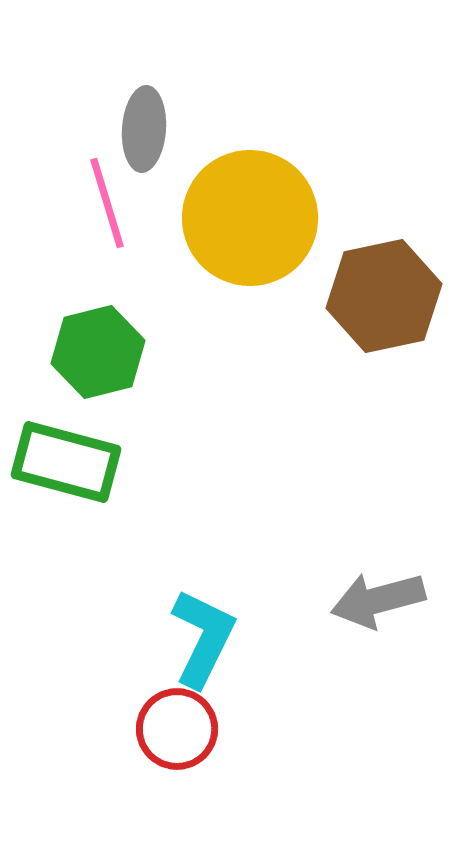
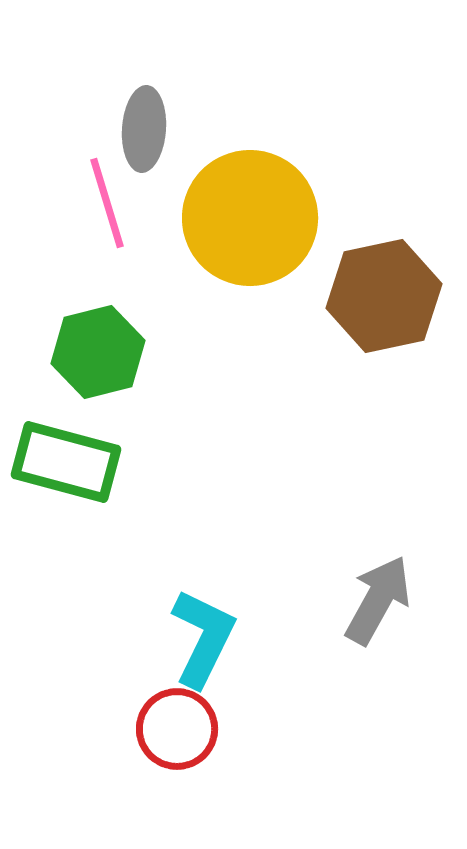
gray arrow: rotated 134 degrees clockwise
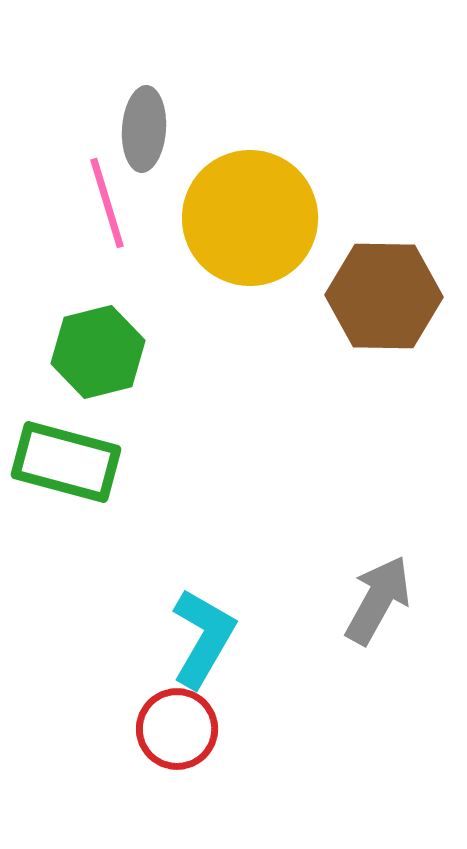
brown hexagon: rotated 13 degrees clockwise
cyan L-shape: rotated 4 degrees clockwise
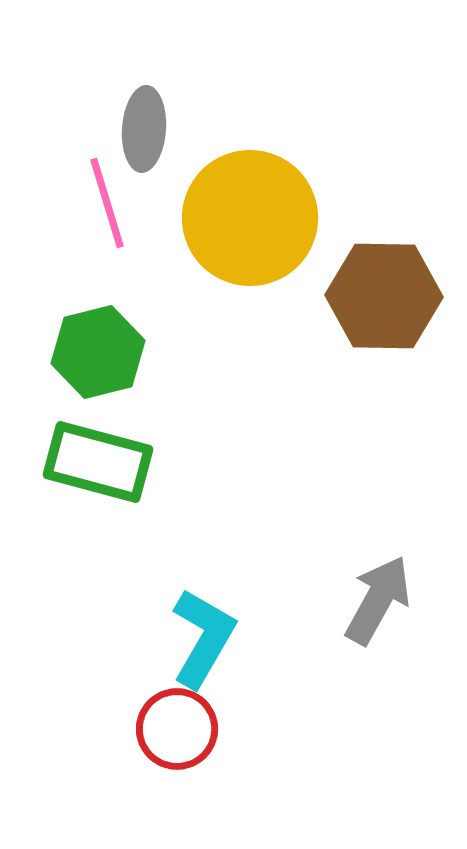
green rectangle: moved 32 px right
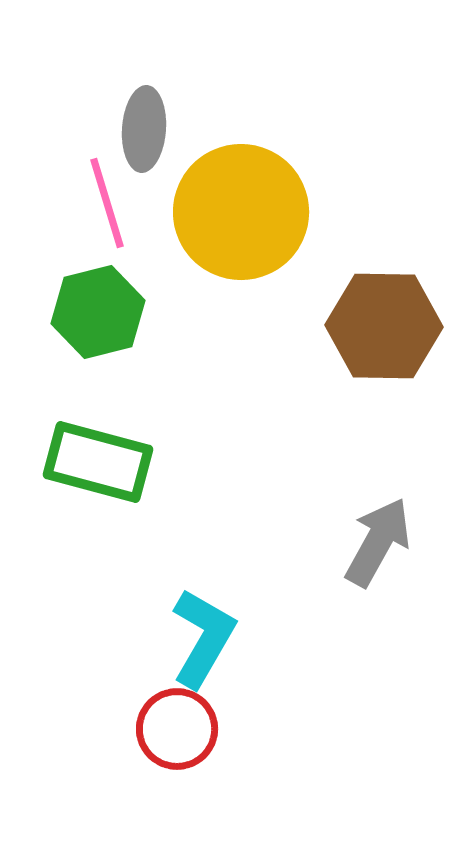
yellow circle: moved 9 px left, 6 px up
brown hexagon: moved 30 px down
green hexagon: moved 40 px up
gray arrow: moved 58 px up
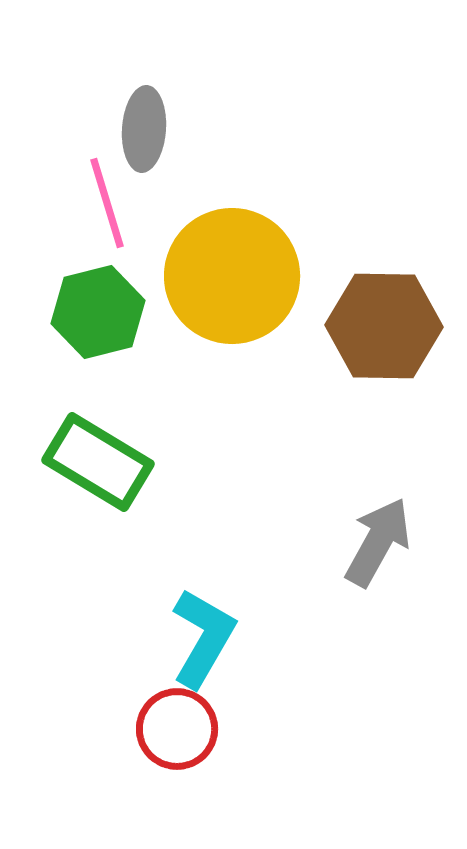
yellow circle: moved 9 px left, 64 px down
green rectangle: rotated 16 degrees clockwise
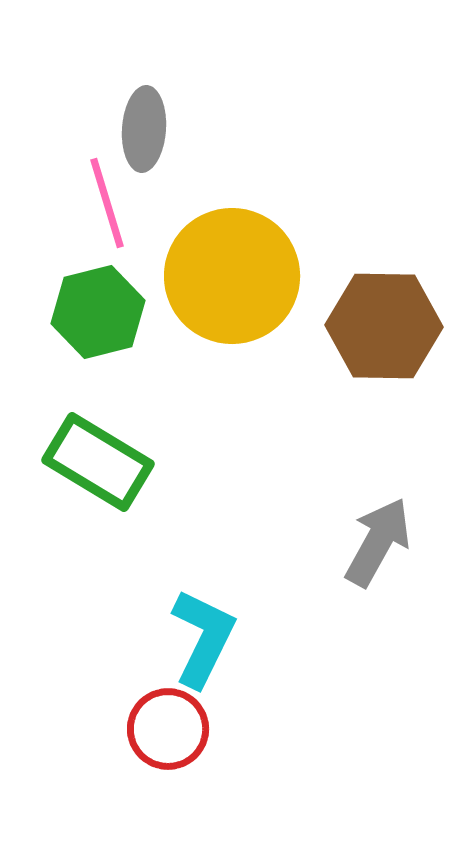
cyan L-shape: rotated 4 degrees counterclockwise
red circle: moved 9 px left
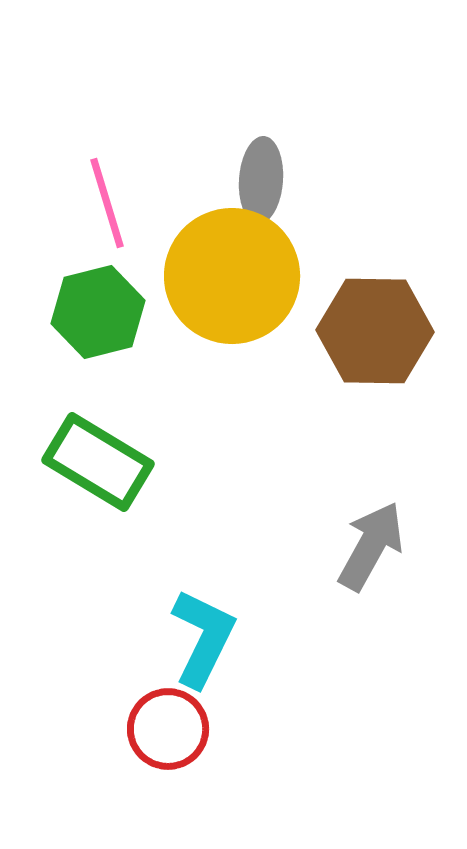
gray ellipse: moved 117 px right, 51 px down
brown hexagon: moved 9 px left, 5 px down
gray arrow: moved 7 px left, 4 px down
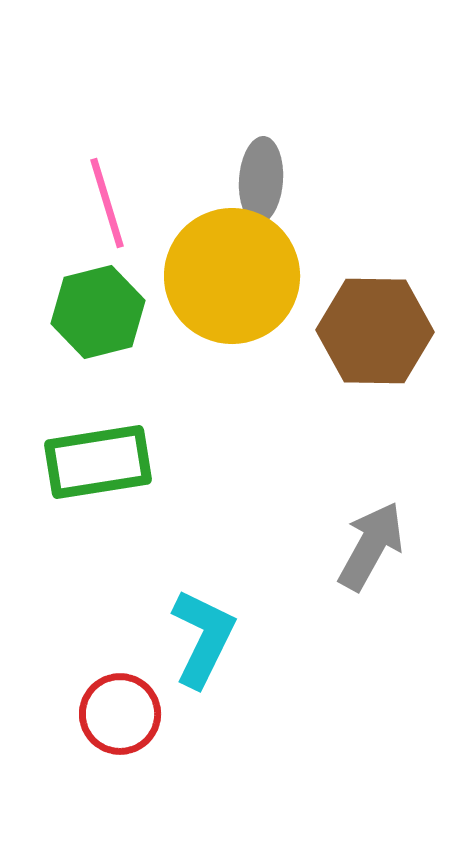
green rectangle: rotated 40 degrees counterclockwise
red circle: moved 48 px left, 15 px up
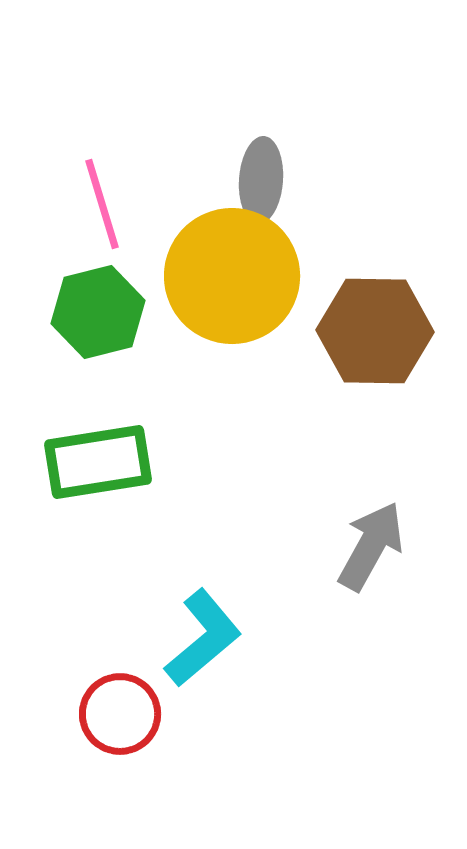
pink line: moved 5 px left, 1 px down
cyan L-shape: rotated 24 degrees clockwise
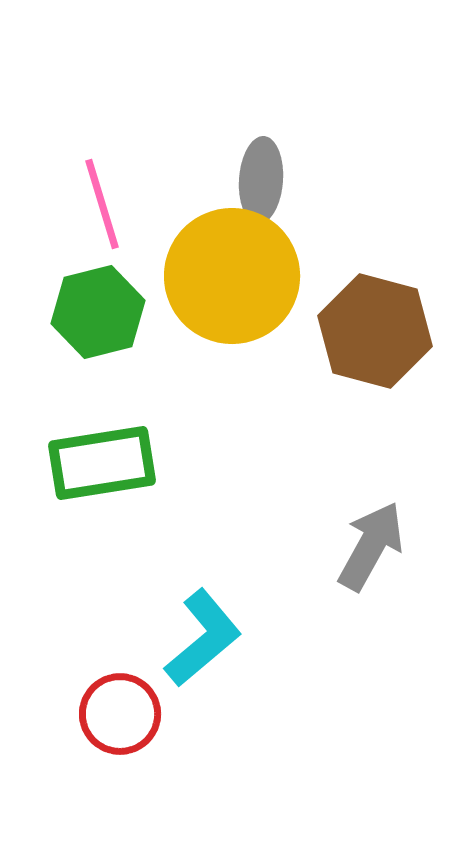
brown hexagon: rotated 14 degrees clockwise
green rectangle: moved 4 px right, 1 px down
